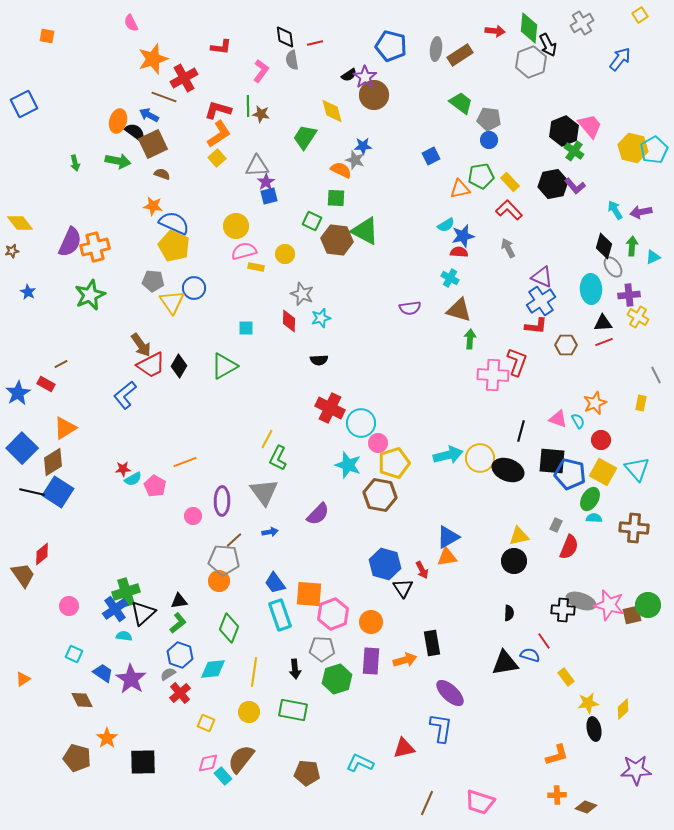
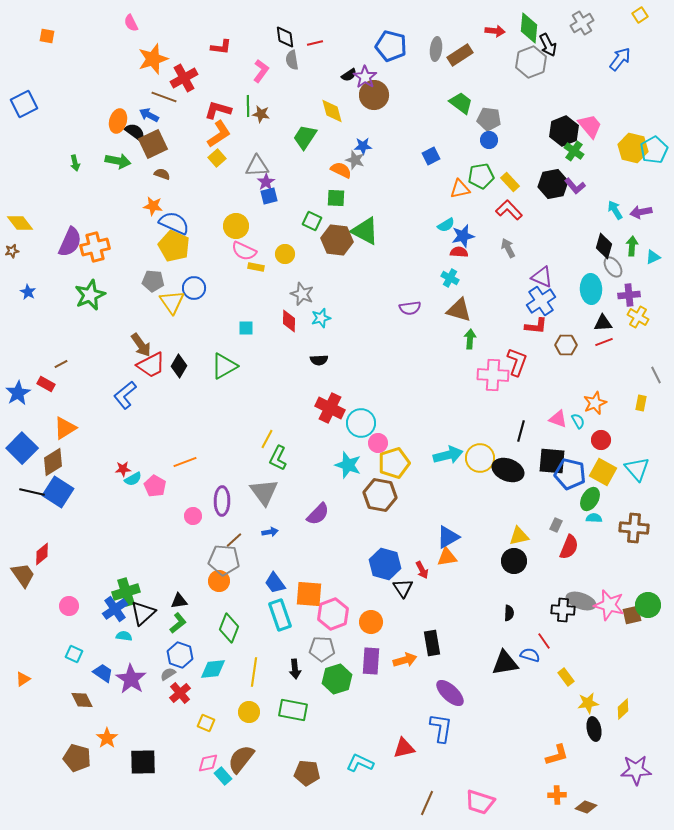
pink semicircle at (244, 251): rotated 140 degrees counterclockwise
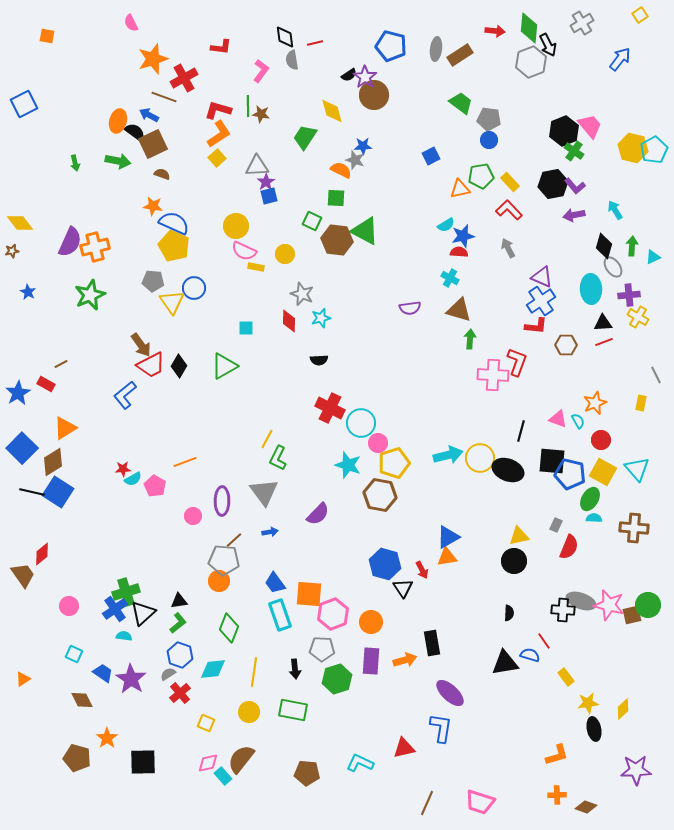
purple arrow at (641, 212): moved 67 px left, 3 px down
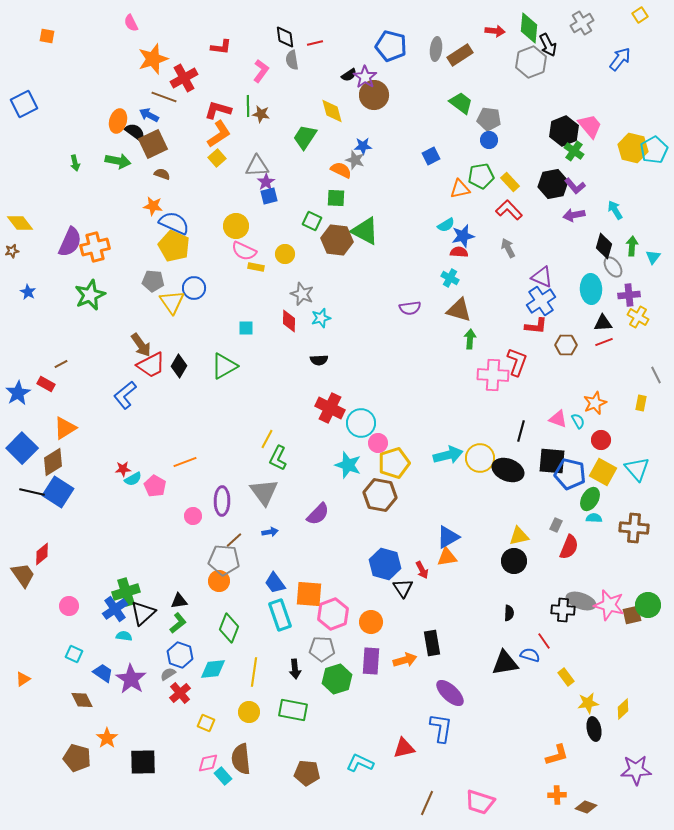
cyan triangle at (653, 257): rotated 28 degrees counterclockwise
brown semicircle at (241, 759): rotated 44 degrees counterclockwise
